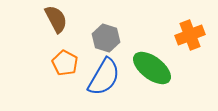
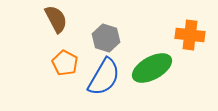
orange cross: rotated 28 degrees clockwise
green ellipse: rotated 66 degrees counterclockwise
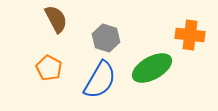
orange pentagon: moved 16 px left, 5 px down
blue semicircle: moved 4 px left, 3 px down
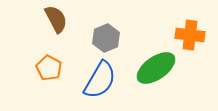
gray hexagon: rotated 20 degrees clockwise
green ellipse: moved 4 px right; rotated 6 degrees counterclockwise
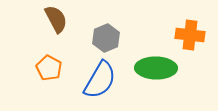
green ellipse: rotated 36 degrees clockwise
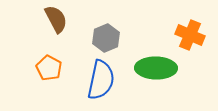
orange cross: rotated 16 degrees clockwise
blue semicircle: moved 1 px right; rotated 18 degrees counterclockwise
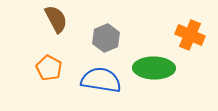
green ellipse: moved 2 px left
blue semicircle: rotated 93 degrees counterclockwise
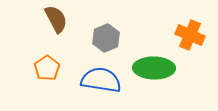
orange pentagon: moved 2 px left; rotated 10 degrees clockwise
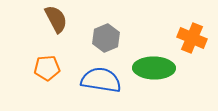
orange cross: moved 2 px right, 3 px down
orange pentagon: rotated 30 degrees clockwise
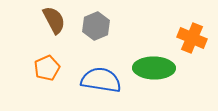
brown semicircle: moved 2 px left, 1 px down
gray hexagon: moved 10 px left, 12 px up
orange pentagon: rotated 20 degrees counterclockwise
